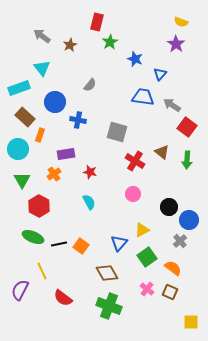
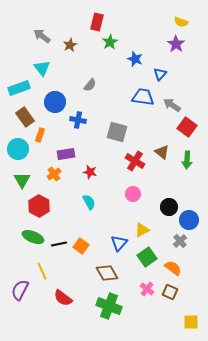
brown rectangle at (25, 117): rotated 12 degrees clockwise
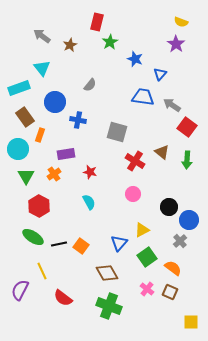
green triangle at (22, 180): moved 4 px right, 4 px up
green ellipse at (33, 237): rotated 10 degrees clockwise
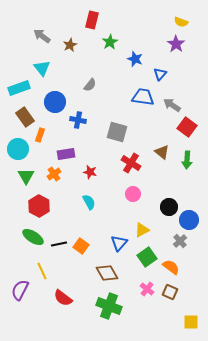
red rectangle at (97, 22): moved 5 px left, 2 px up
red cross at (135, 161): moved 4 px left, 2 px down
orange semicircle at (173, 268): moved 2 px left, 1 px up
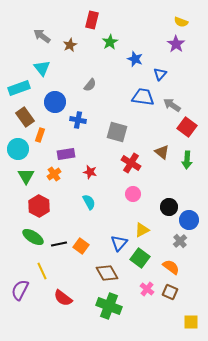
green square at (147, 257): moved 7 px left, 1 px down; rotated 18 degrees counterclockwise
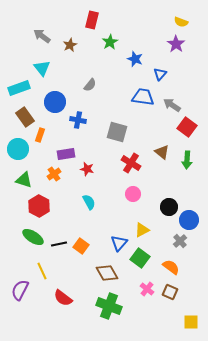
red star at (90, 172): moved 3 px left, 3 px up
green triangle at (26, 176): moved 2 px left, 4 px down; rotated 42 degrees counterclockwise
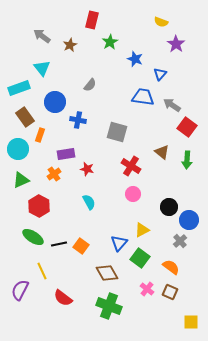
yellow semicircle at (181, 22): moved 20 px left
red cross at (131, 163): moved 3 px down
green triangle at (24, 180): moved 3 px left; rotated 42 degrees counterclockwise
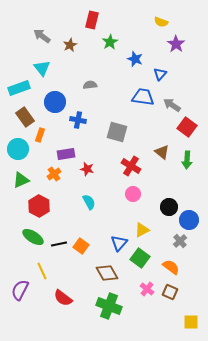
gray semicircle at (90, 85): rotated 136 degrees counterclockwise
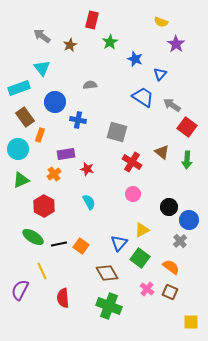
blue trapezoid at (143, 97): rotated 25 degrees clockwise
red cross at (131, 166): moved 1 px right, 4 px up
red hexagon at (39, 206): moved 5 px right
red semicircle at (63, 298): rotated 48 degrees clockwise
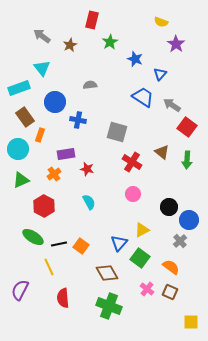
yellow line at (42, 271): moved 7 px right, 4 px up
